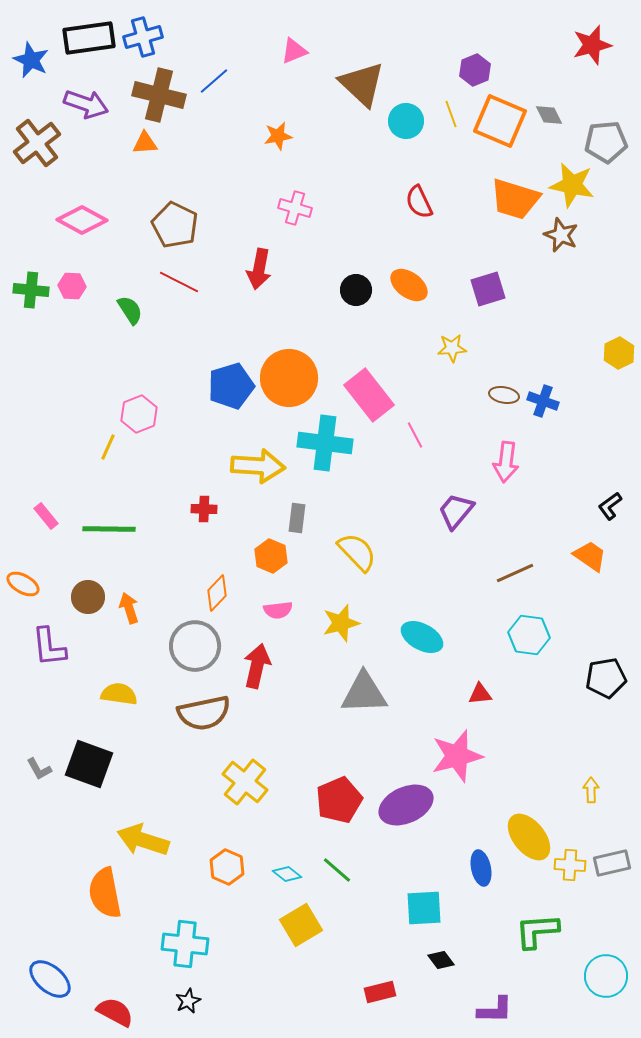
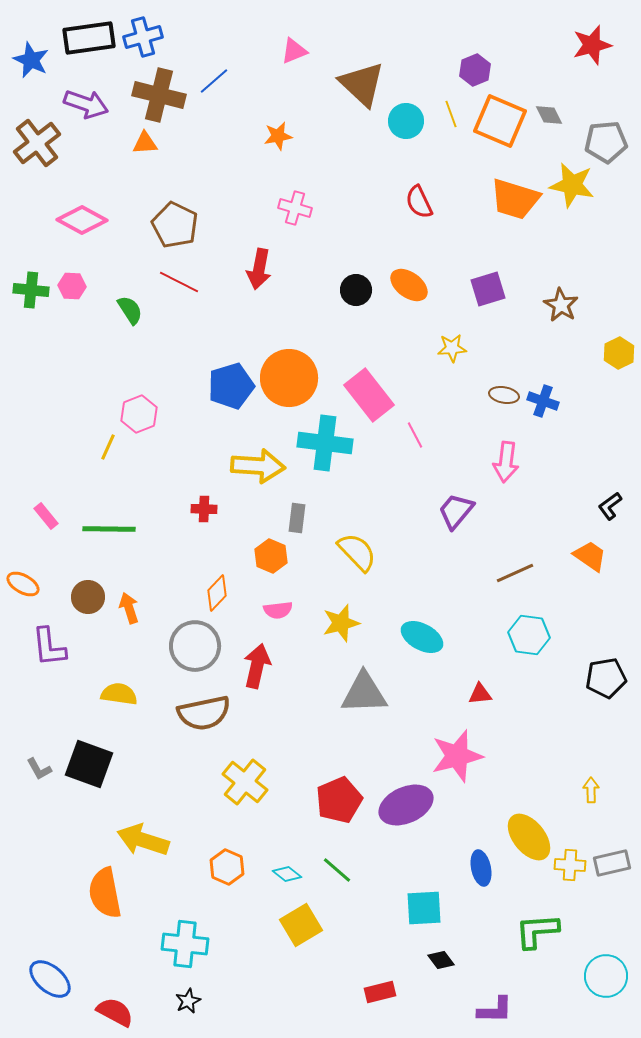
brown star at (561, 235): moved 70 px down; rotated 8 degrees clockwise
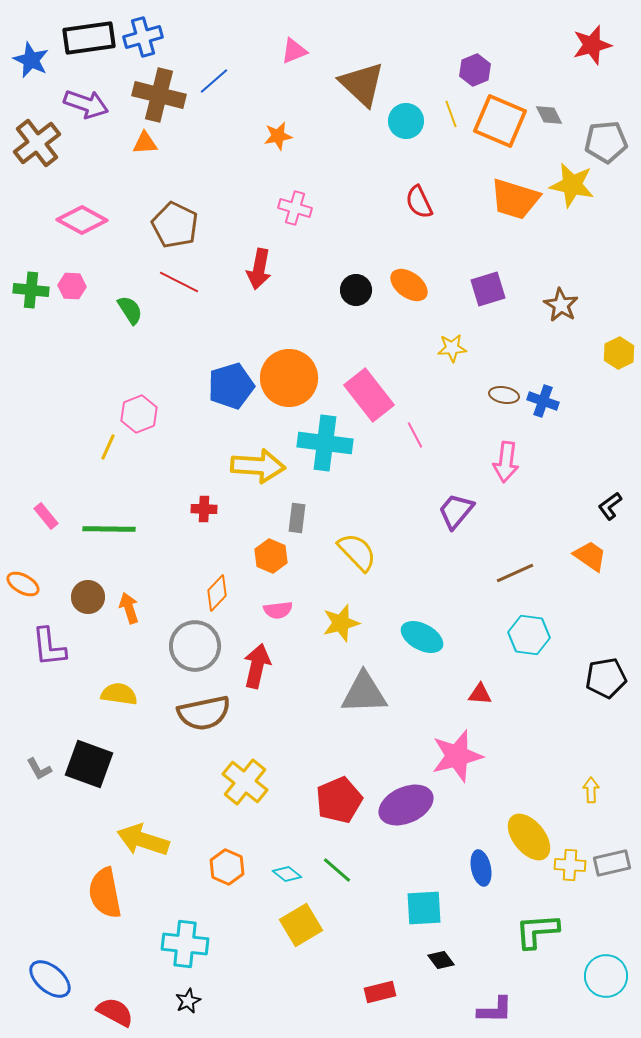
red triangle at (480, 694): rotated 10 degrees clockwise
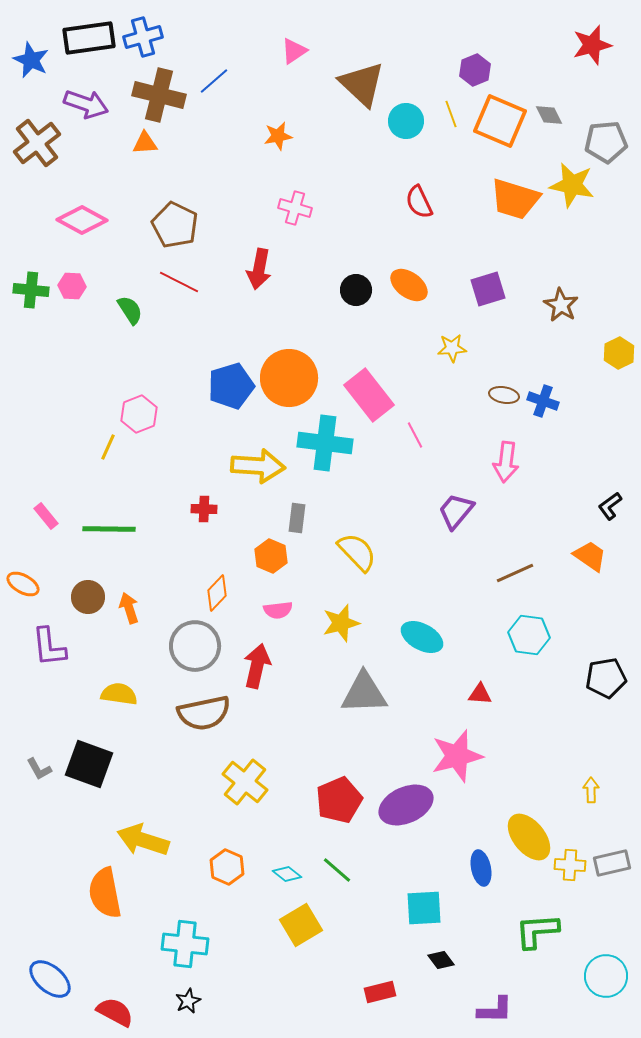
pink triangle at (294, 51): rotated 12 degrees counterclockwise
